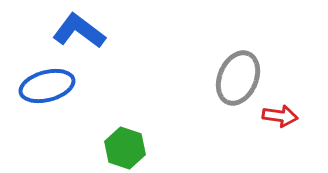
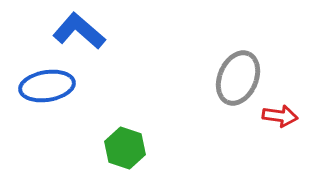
blue L-shape: rotated 4 degrees clockwise
blue ellipse: rotated 6 degrees clockwise
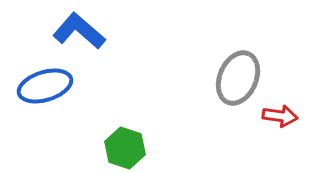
blue ellipse: moved 2 px left; rotated 8 degrees counterclockwise
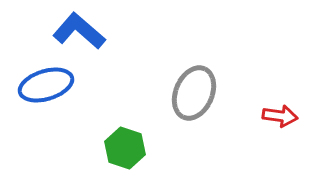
gray ellipse: moved 44 px left, 15 px down
blue ellipse: moved 1 px right, 1 px up
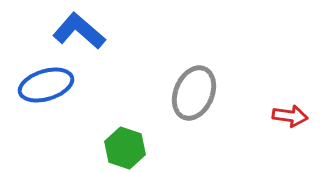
red arrow: moved 10 px right
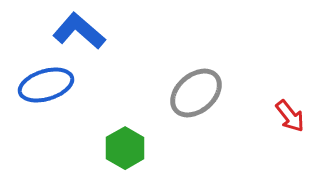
gray ellipse: moved 2 px right; rotated 26 degrees clockwise
red arrow: rotated 44 degrees clockwise
green hexagon: rotated 12 degrees clockwise
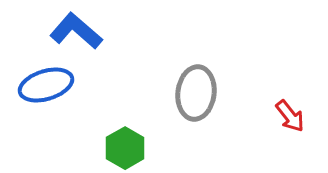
blue L-shape: moved 3 px left
gray ellipse: rotated 42 degrees counterclockwise
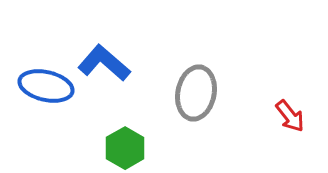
blue L-shape: moved 28 px right, 32 px down
blue ellipse: moved 1 px down; rotated 30 degrees clockwise
gray ellipse: rotated 4 degrees clockwise
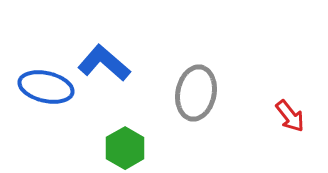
blue ellipse: moved 1 px down
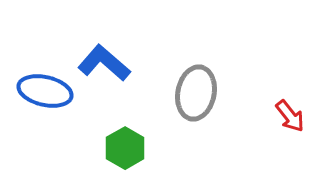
blue ellipse: moved 1 px left, 4 px down
